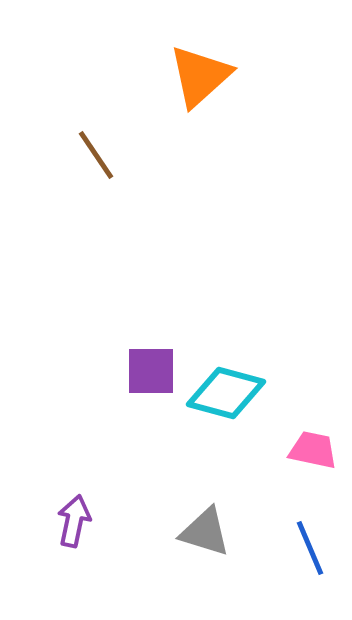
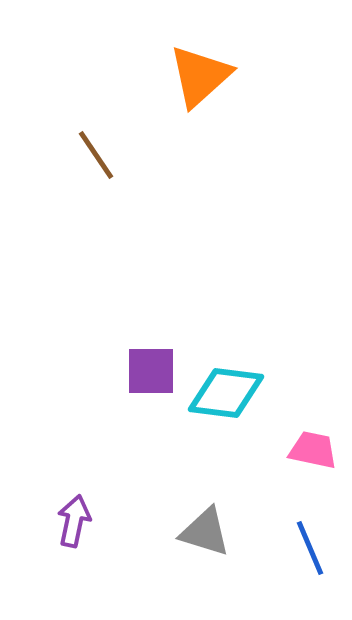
cyan diamond: rotated 8 degrees counterclockwise
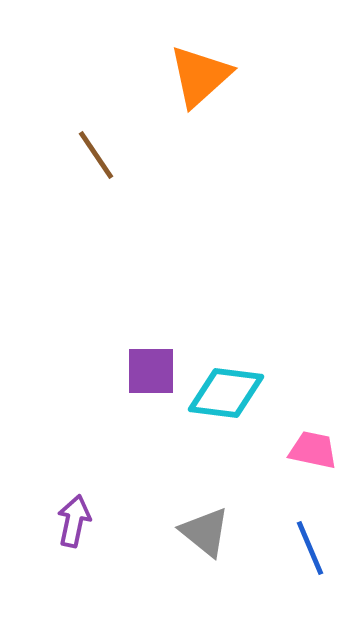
gray triangle: rotated 22 degrees clockwise
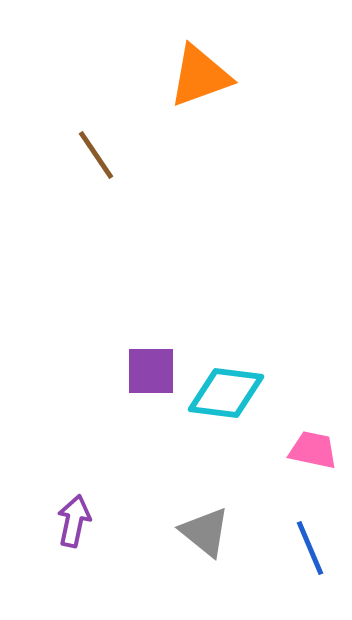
orange triangle: rotated 22 degrees clockwise
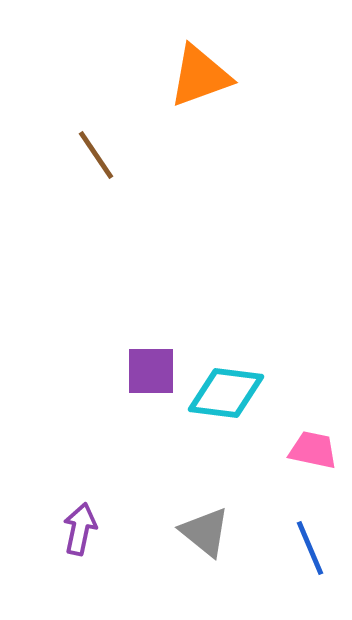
purple arrow: moved 6 px right, 8 px down
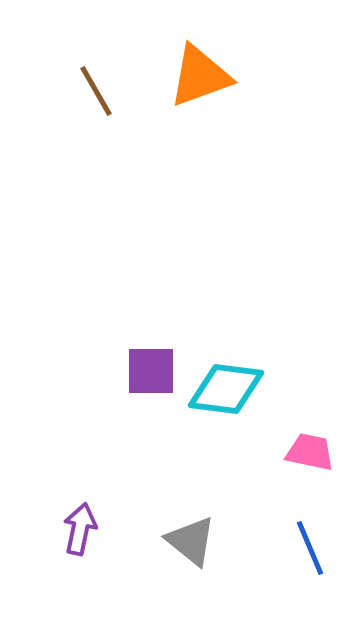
brown line: moved 64 px up; rotated 4 degrees clockwise
cyan diamond: moved 4 px up
pink trapezoid: moved 3 px left, 2 px down
gray triangle: moved 14 px left, 9 px down
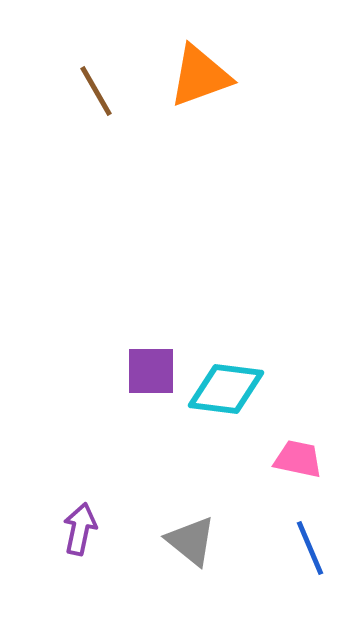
pink trapezoid: moved 12 px left, 7 px down
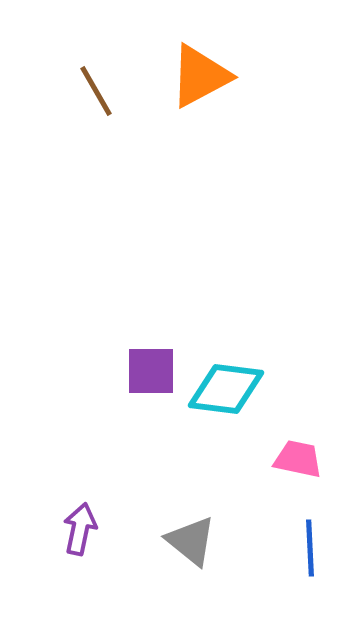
orange triangle: rotated 8 degrees counterclockwise
blue line: rotated 20 degrees clockwise
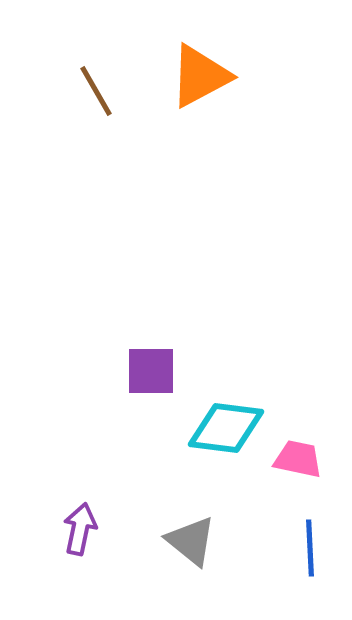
cyan diamond: moved 39 px down
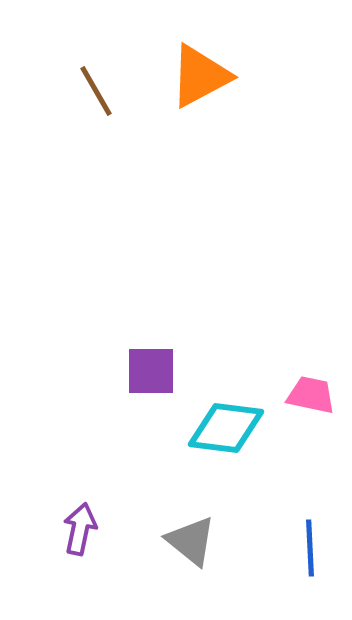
pink trapezoid: moved 13 px right, 64 px up
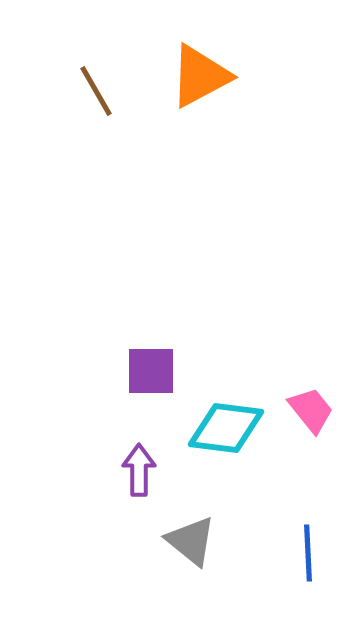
pink trapezoid: moved 15 px down; rotated 39 degrees clockwise
purple arrow: moved 59 px right, 59 px up; rotated 12 degrees counterclockwise
blue line: moved 2 px left, 5 px down
